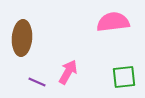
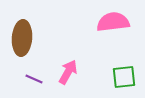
purple line: moved 3 px left, 3 px up
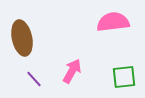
brown ellipse: rotated 16 degrees counterclockwise
pink arrow: moved 4 px right, 1 px up
purple line: rotated 24 degrees clockwise
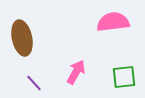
pink arrow: moved 4 px right, 1 px down
purple line: moved 4 px down
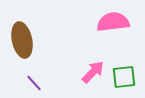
brown ellipse: moved 2 px down
pink arrow: moved 17 px right; rotated 15 degrees clockwise
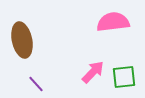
purple line: moved 2 px right, 1 px down
